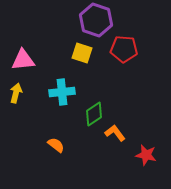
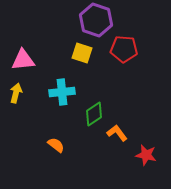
orange L-shape: moved 2 px right
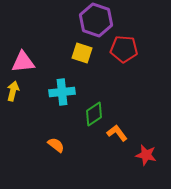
pink triangle: moved 2 px down
yellow arrow: moved 3 px left, 2 px up
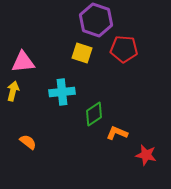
orange L-shape: rotated 30 degrees counterclockwise
orange semicircle: moved 28 px left, 3 px up
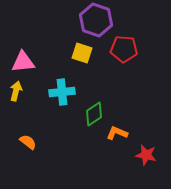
yellow arrow: moved 3 px right
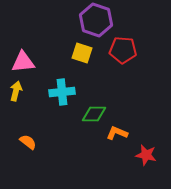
red pentagon: moved 1 px left, 1 px down
green diamond: rotated 35 degrees clockwise
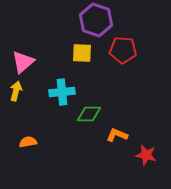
yellow square: rotated 15 degrees counterclockwise
pink triangle: rotated 35 degrees counterclockwise
green diamond: moved 5 px left
orange L-shape: moved 2 px down
orange semicircle: rotated 48 degrees counterclockwise
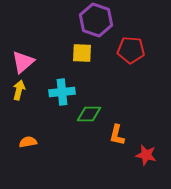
red pentagon: moved 8 px right
yellow arrow: moved 3 px right, 1 px up
orange L-shape: rotated 100 degrees counterclockwise
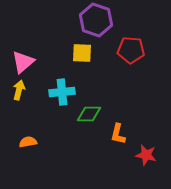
orange L-shape: moved 1 px right, 1 px up
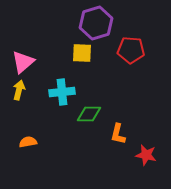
purple hexagon: moved 3 px down; rotated 24 degrees clockwise
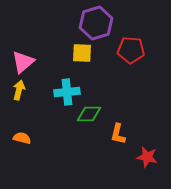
cyan cross: moved 5 px right
orange semicircle: moved 6 px left, 4 px up; rotated 24 degrees clockwise
red star: moved 1 px right, 2 px down
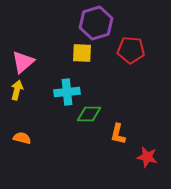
yellow arrow: moved 2 px left
